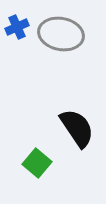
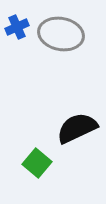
black semicircle: rotated 81 degrees counterclockwise
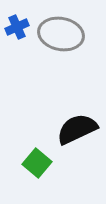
black semicircle: moved 1 px down
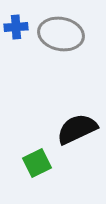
blue cross: moved 1 px left; rotated 20 degrees clockwise
green square: rotated 24 degrees clockwise
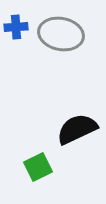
green square: moved 1 px right, 4 px down
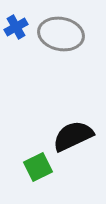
blue cross: rotated 25 degrees counterclockwise
black semicircle: moved 4 px left, 7 px down
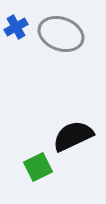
gray ellipse: rotated 9 degrees clockwise
